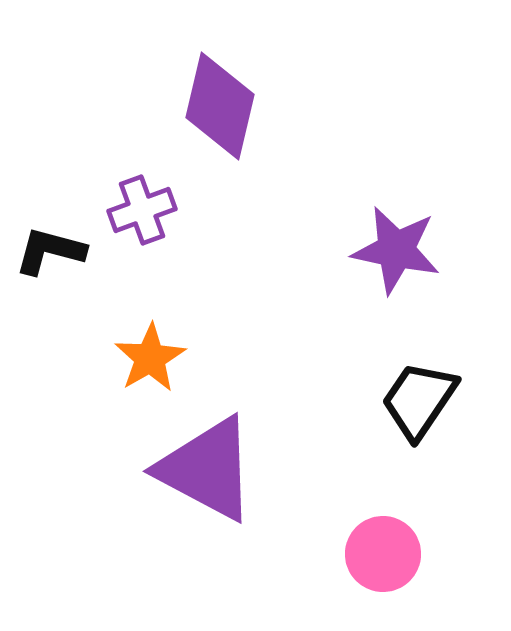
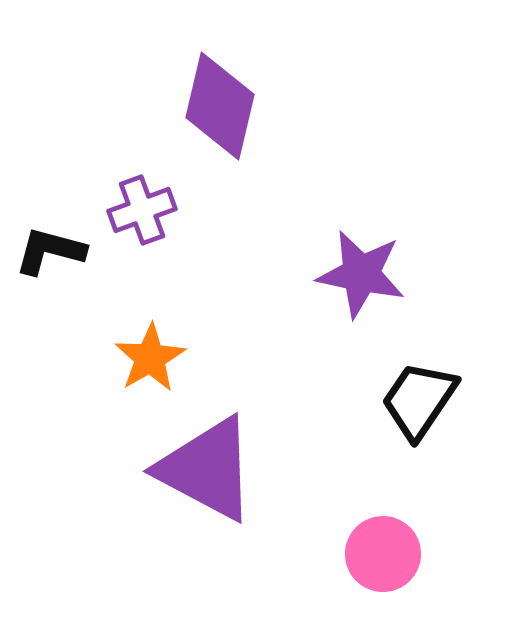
purple star: moved 35 px left, 24 px down
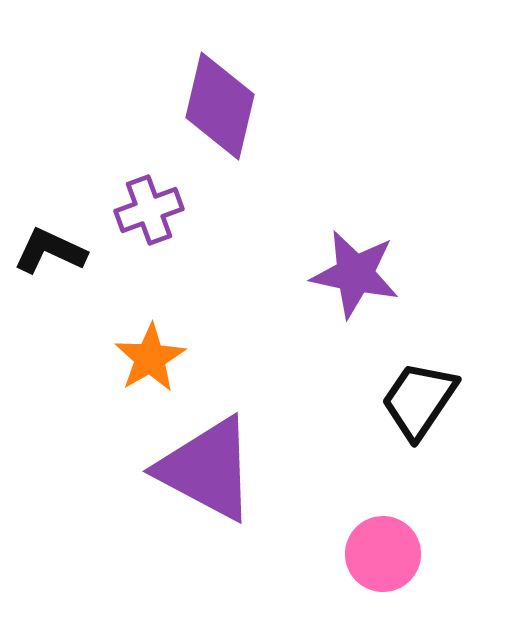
purple cross: moved 7 px right
black L-shape: rotated 10 degrees clockwise
purple star: moved 6 px left
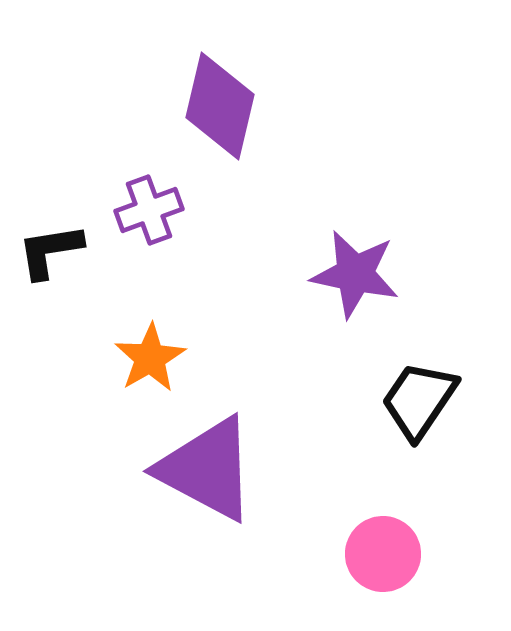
black L-shape: rotated 34 degrees counterclockwise
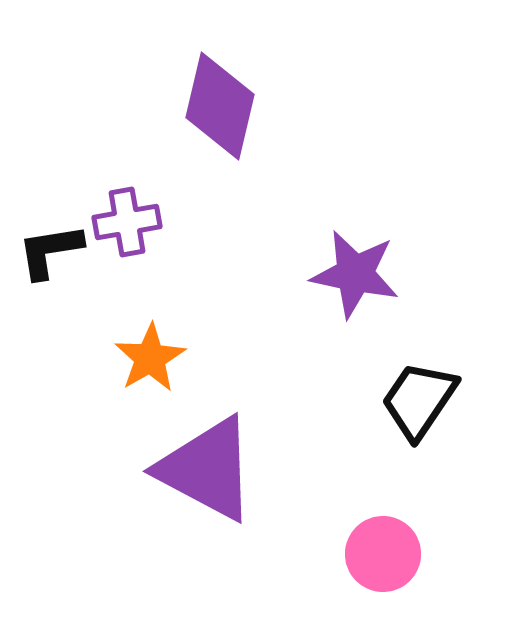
purple cross: moved 22 px left, 12 px down; rotated 10 degrees clockwise
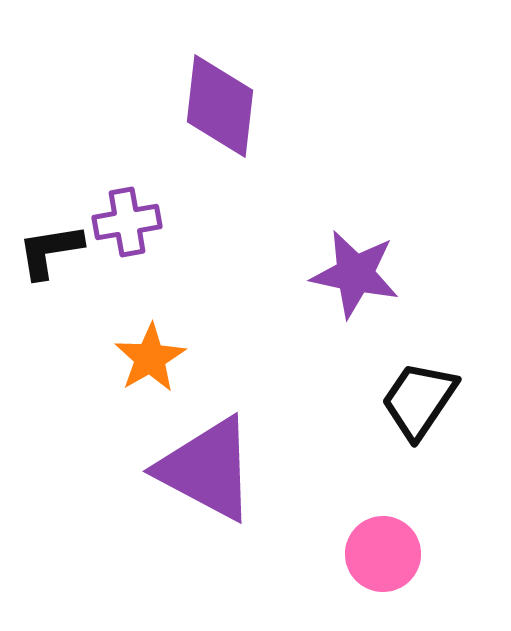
purple diamond: rotated 7 degrees counterclockwise
